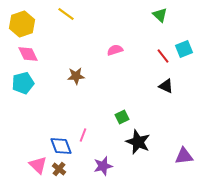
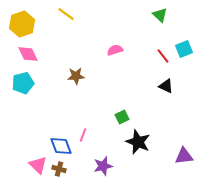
brown cross: rotated 24 degrees counterclockwise
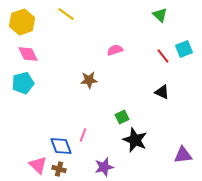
yellow hexagon: moved 2 px up
brown star: moved 13 px right, 4 px down
black triangle: moved 4 px left, 6 px down
black star: moved 3 px left, 2 px up
purple triangle: moved 1 px left, 1 px up
purple star: moved 1 px right, 1 px down
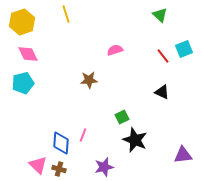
yellow line: rotated 36 degrees clockwise
blue diamond: moved 3 px up; rotated 25 degrees clockwise
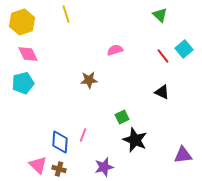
cyan square: rotated 18 degrees counterclockwise
blue diamond: moved 1 px left, 1 px up
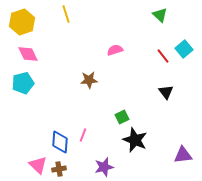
black triangle: moved 4 px right; rotated 28 degrees clockwise
brown cross: rotated 24 degrees counterclockwise
